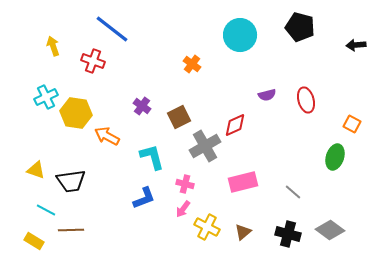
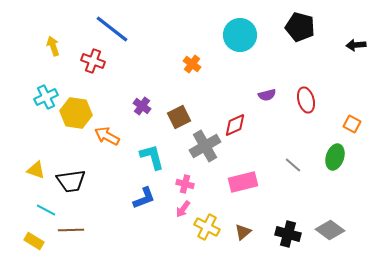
gray line: moved 27 px up
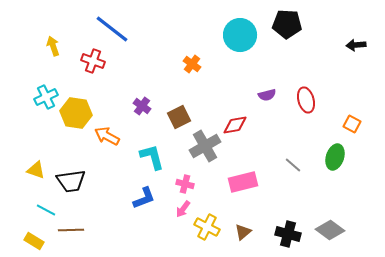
black pentagon: moved 13 px left, 3 px up; rotated 12 degrees counterclockwise
red diamond: rotated 15 degrees clockwise
